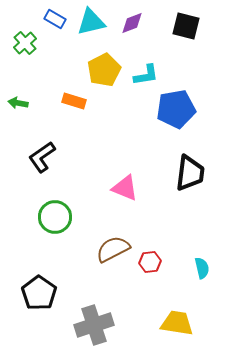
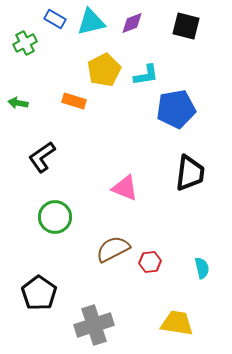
green cross: rotated 15 degrees clockwise
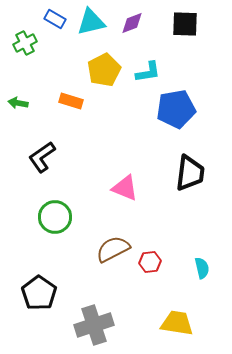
black square: moved 1 px left, 2 px up; rotated 12 degrees counterclockwise
cyan L-shape: moved 2 px right, 3 px up
orange rectangle: moved 3 px left
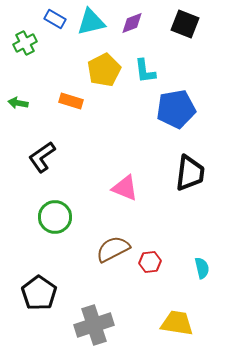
black square: rotated 20 degrees clockwise
cyan L-shape: moved 3 px left, 1 px up; rotated 92 degrees clockwise
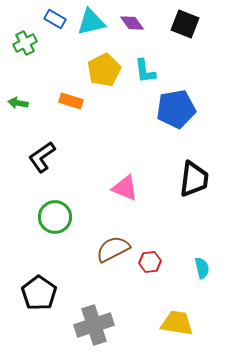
purple diamond: rotated 75 degrees clockwise
black trapezoid: moved 4 px right, 6 px down
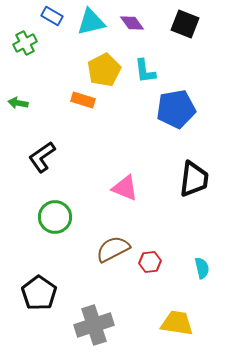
blue rectangle: moved 3 px left, 3 px up
orange rectangle: moved 12 px right, 1 px up
